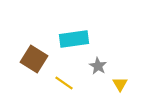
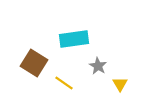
brown square: moved 4 px down
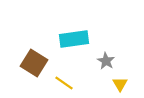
gray star: moved 8 px right, 5 px up
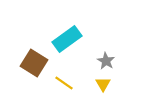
cyan rectangle: moved 7 px left; rotated 28 degrees counterclockwise
yellow triangle: moved 17 px left
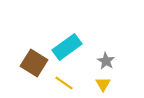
cyan rectangle: moved 8 px down
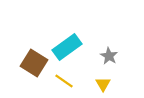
gray star: moved 3 px right, 5 px up
yellow line: moved 2 px up
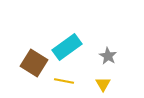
gray star: moved 1 px left
yellow line: rotated 24 degrees counterclockwise
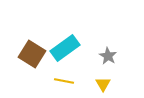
cyan rectangle: moved 2 px left, 1 px down
brown square: moved 2 px left, 9 px up
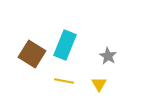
cyan rectangle: moved 3 px up; rotated 32 degrees counterclockwise
yellow triangle: moved 4 px left
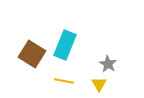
gray star: moved 8 px down
